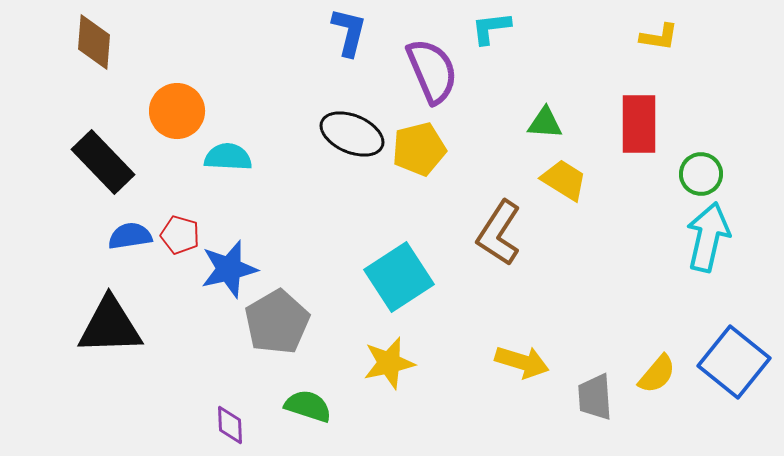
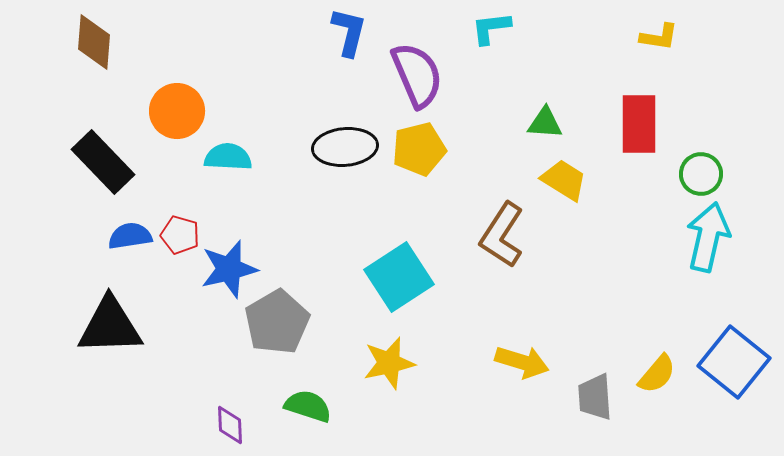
purple semicircle: moved 15 px left, 4 px down
black ellipse: moved 7 px left, 13 px down; rotated 28 degrees counterclockwise
brown L-shape: moved 3 px right, 2 px down
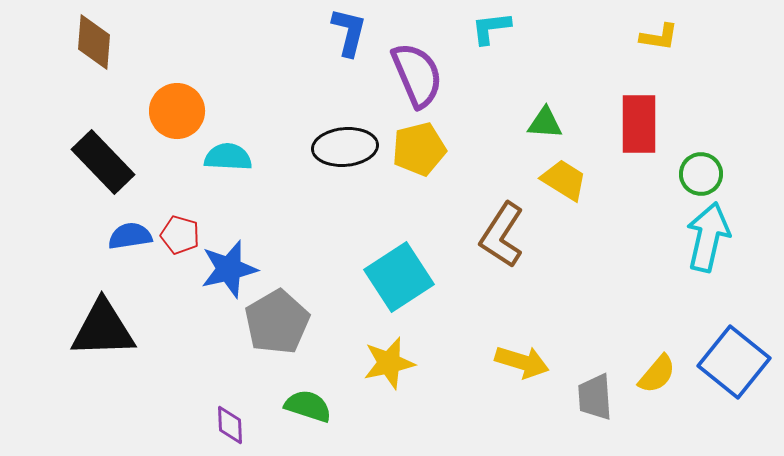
black triangle: moved 7 px left, 3 px down
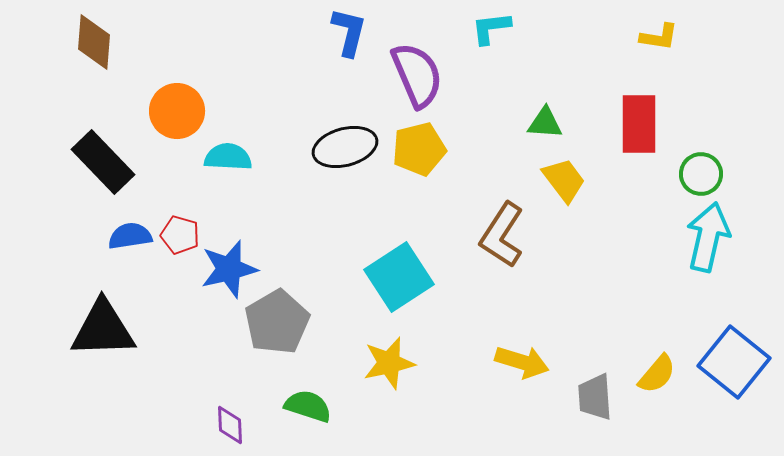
black ellipse: rotated 10 degrees counterclockwise
yellow trapezoid: rotated 21 degrees clockwise
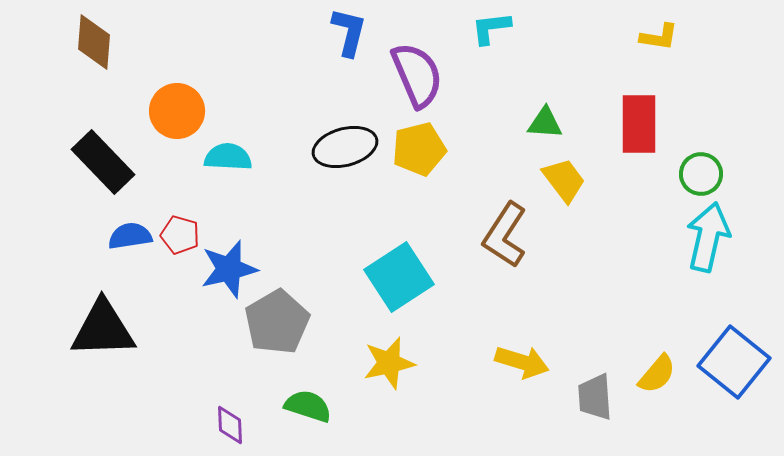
brown L-shape: moved 3 px right
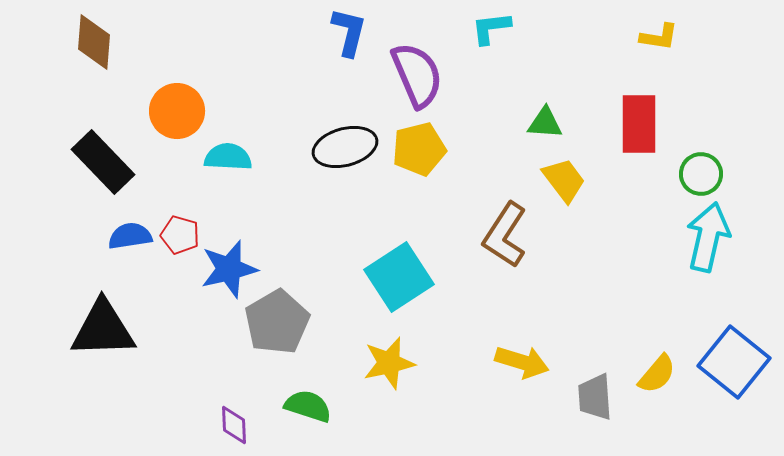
purple diamond: moved 4 px right
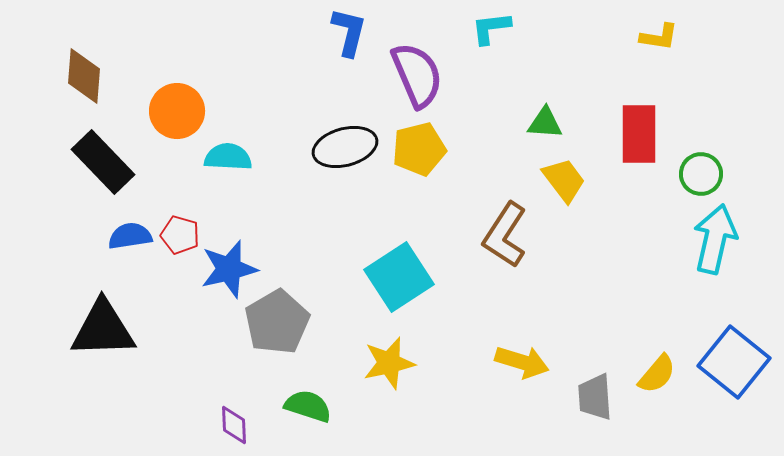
brown diamond: moved 10 px left, 34 px down
red rectangle: moved 10 px down
cyan arrow: moved 7 px right, 2 px down
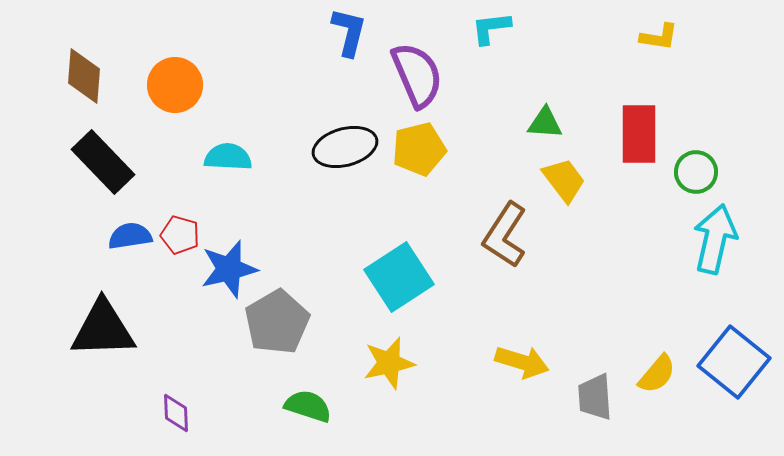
orange circle: moved 2 px left, 26 px up
green circle: moved 5 px left, 2 px up
purple diamond: moved 58 px left, 12 px up
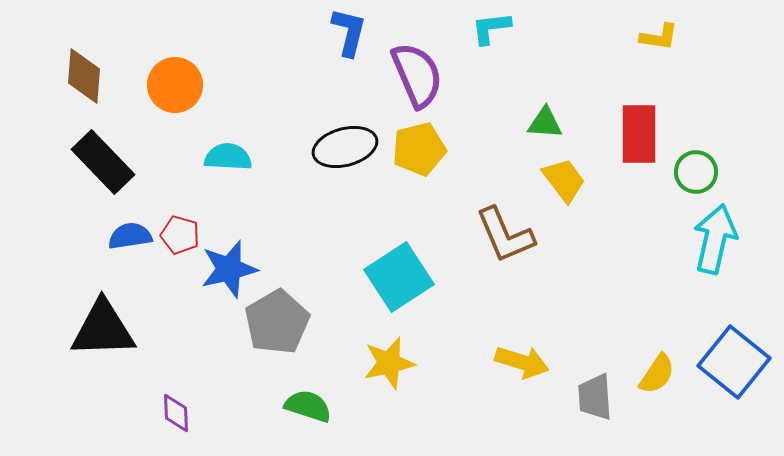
brown L-shape: rotated 56 degrees counterclockwise
yellow semicircle: rotated 6 degrees counterclockwise
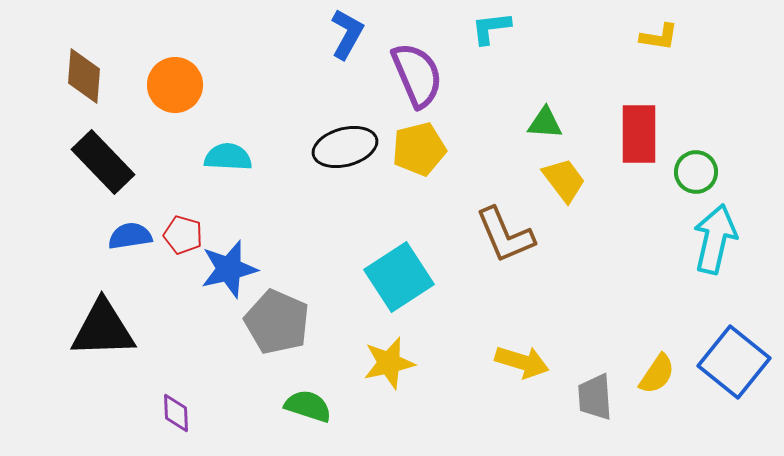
blue L-shape: moved 2 px left, 2 px down; rotated 15 degrees clockwise
red pentagon: moved 3 px right
gray pentagon: rotated 18 degrees counterclockwise
